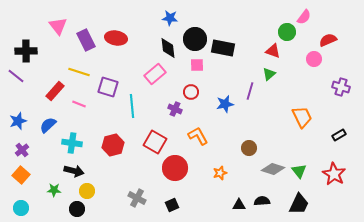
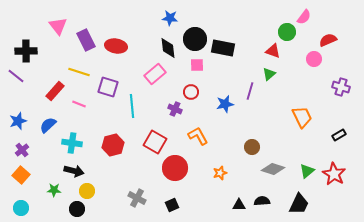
red ellipse at (116, 38): moved 8 px down
brown circle at (249, 148): moved 3 px right, 1 px up
green triangle at (299, 171): moved 8 px right; rotated 28 degrees clockwise
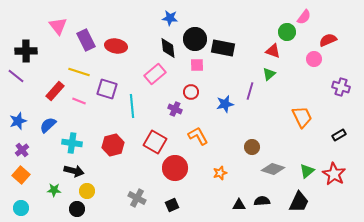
purple square at (108, 87): moved 1 px left, 2 px down
pink line at (79, 104): moved 3 px up
black trapezoid at (299, 204): moved 2 px up
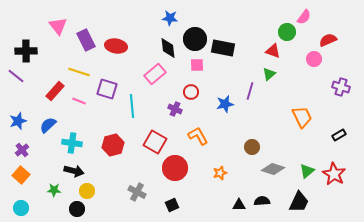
gray cross at (137, 198): moved 6 px up
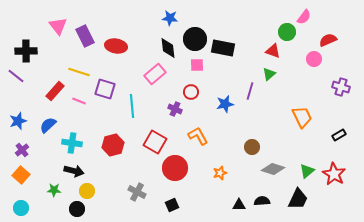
purple rectangle at (86, 40): moved 1 px left, 4 px up
purple square at (107, 89): moved 2 px left
black trapezoid at (299, 202): moved 1 px left, 3 px up
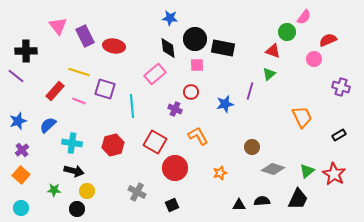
red ellipse at (116, 46): moved 2 px left
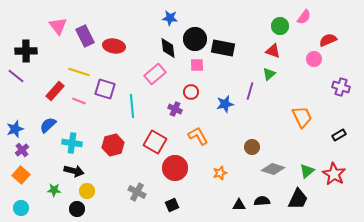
green circle at (287, 32): moved 7 px left, 6 px up
blue star at (18, 121): moved 3 px left, 8 px down
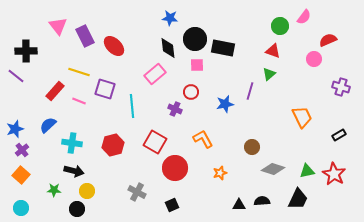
red ellipse at (114, 46): rotated 35 degrees clockwise
orange L-shape at (198, 136): moved 5 px right, 3 px down
green triangle at (307, 171): rotated 28 degrees clockwise
